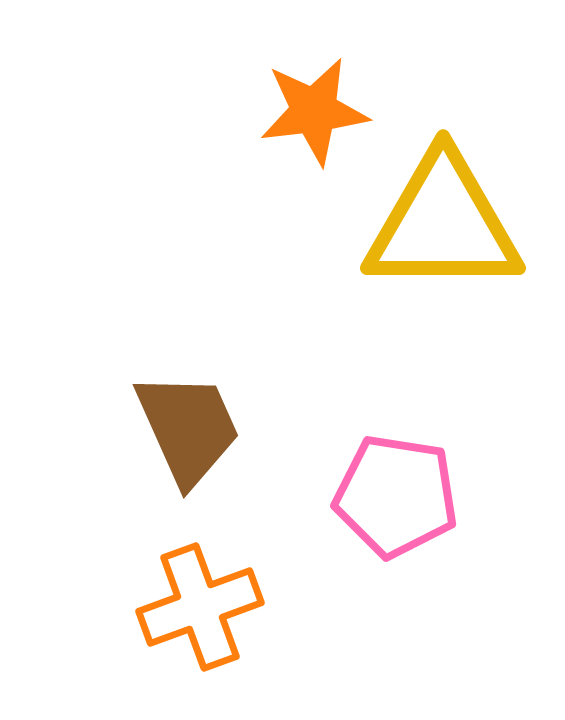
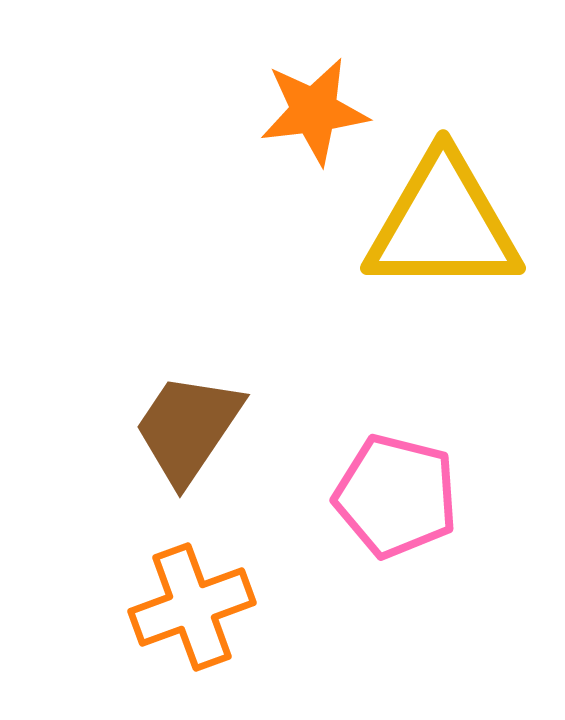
brown trapezoid: rotated 122 degrees counterclockwise
pink pentagon: rotated 5 degrees clockwise
orange cross: moved 8 px left
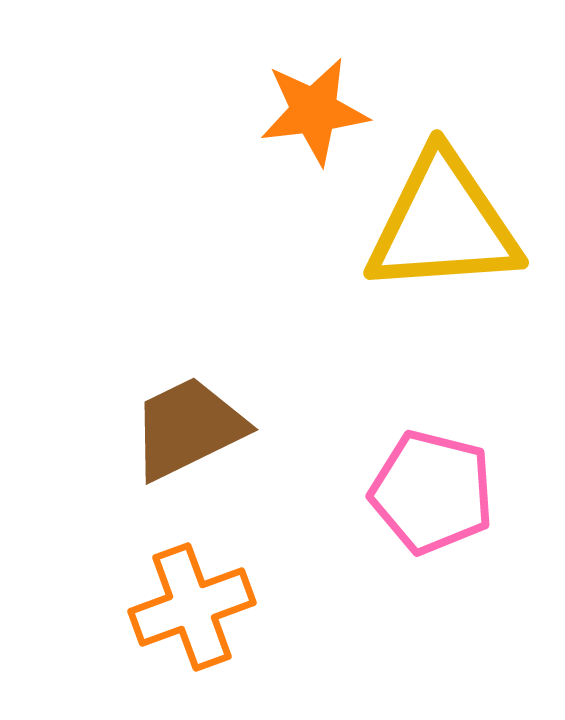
yellow triangle: rotated 4 degrees counterclockwise
brown trapezoid: rotated 30 degrees clockwise
pink pentagon: moved 36 px right, 4 px up
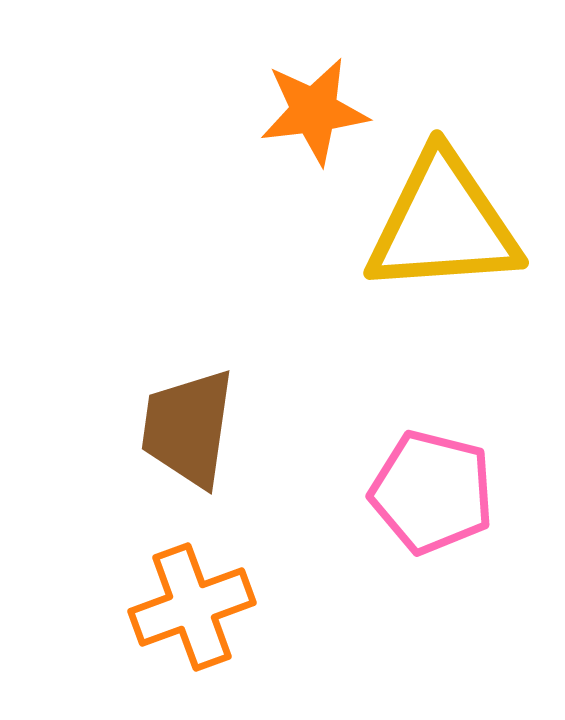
brown trapezoid: rotated 56 degrees counterclockwise
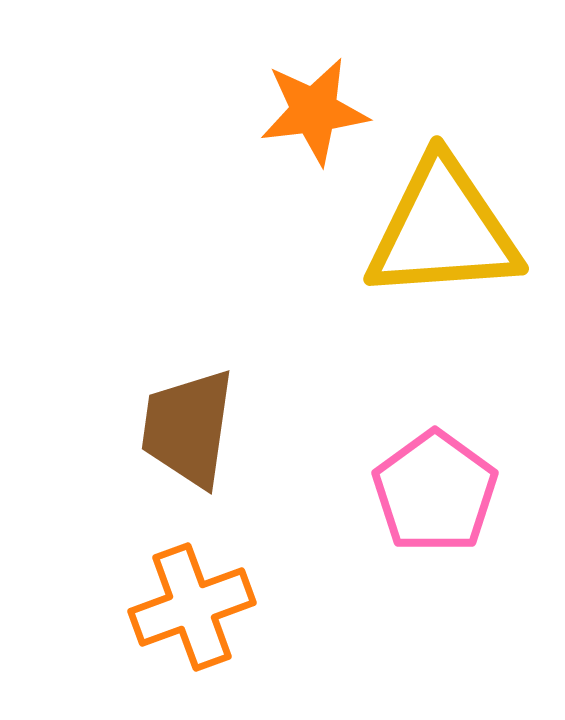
yellow triangle: moved 6 px down
pink pentagon: moved 3 px right; rotated 22 degrees clockwise
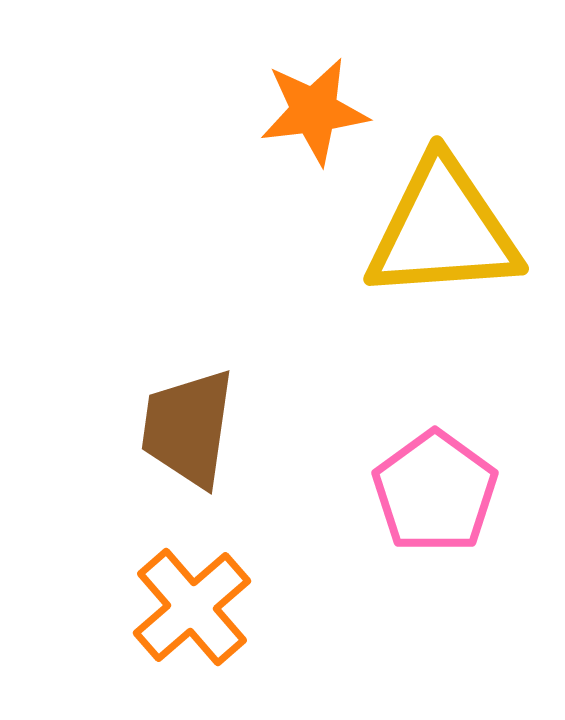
orange cross: rotated 21 degrees counterclockwise
